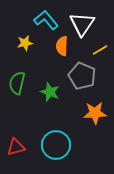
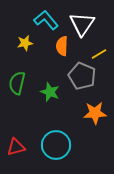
yellow line: moved 1 px left, 4 px down
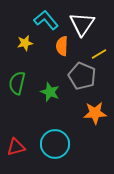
cyan circle: moved 1 px left, 1 px up
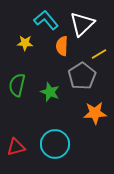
white triangle: rotated 12 degrees clockwise
yellow star: rotated 14 degrees clockwise
gray pentagon: rotated 16 degrees clockwise
green semicircle: moved 2 px down
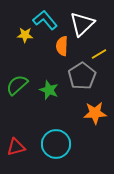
cyan L-shape: moved 1 px left
yellow star: moved 8 px up
green semicircle: rotated 35 degrees clockwise
green star: moved 1 px left, 2 px up
cyan circle: moved 1 px right
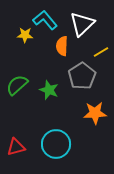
yellow line: moved 2 px right, 2 px up
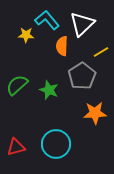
cyan L-shape: moved 2 px right
yellow star: moved 1 px right
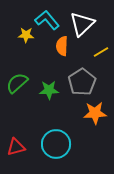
gray pentagon: moved 6 px down
green semicircle: moved 2 px up
green star: rotated 24 degrees counterclockwise
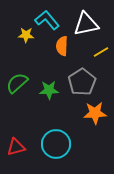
white triangle: moved 4 px right; rotated 32 degrees clockwise
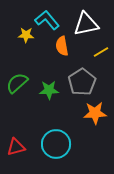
orange semicircle: rotated 12 degrees counterclockwise
